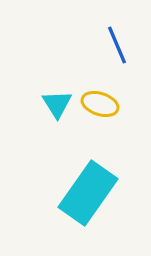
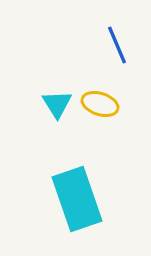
cyan rectangle: moved 11 px left, 6 px down; rotated 54 degrees counterclockwise
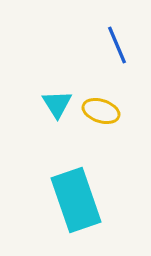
yellow ellipse: moved 1 px right, 7 px down
cyan rectangle: moved 1 px left, 1 px down
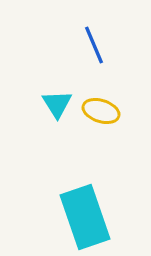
blue line: moved 23 px left
cyan rectangle: moved 9 px right, 17 px down
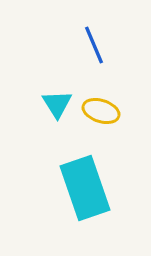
cyan rectangle: moved 29 px up
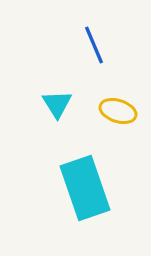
yellow ellipse: moved 17 px right
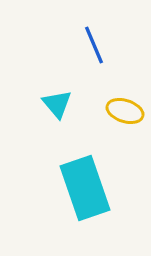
cyan triangle: rotated 8 degrees counterclockwise
yellow ellipse: moved 7 px right
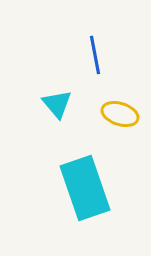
blue line: moved 1 px right, 10 px down; rotated 12 degrees clockwise
yellow ellipse: moved 5 px left, 3 px down
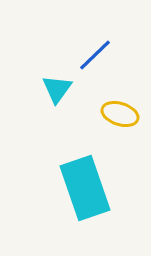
blue line: rotated 57 degrees clockwise
cyan triangle: moved 15 px up; rotated 16 degrees clockwise
